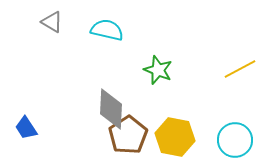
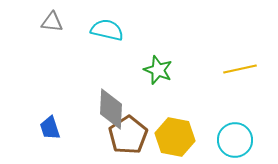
gray triangle: rotated 25 degrees counterclockwise
yellow line: rotated 16 degrees clockwise
blue trapezoid: moved 24 px right; rotated 15 degrees clockwise
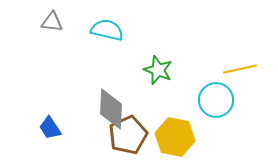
blue trapezoid: rotated 15 degrees counterclockwise
brown pentagon: rotated 9 degrees clockwise
cyan circle: moved 19 px left, 40 px up
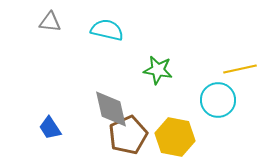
gray triangle: moved 2 px left
green star: rotated 12 degrees counterclockwise
cyan circle: moved 2 px right
gray diamond: rotated 15 degrees counterclockwise
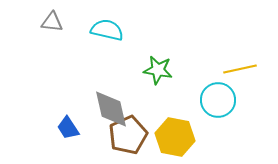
gray triangle: moved 2 px right
blue trapezoid: moved 18 px right
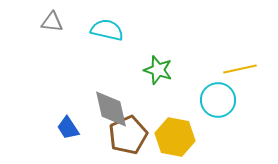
green star: rotated 8 degrees clockwise
